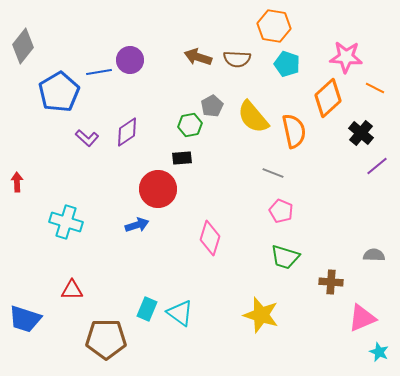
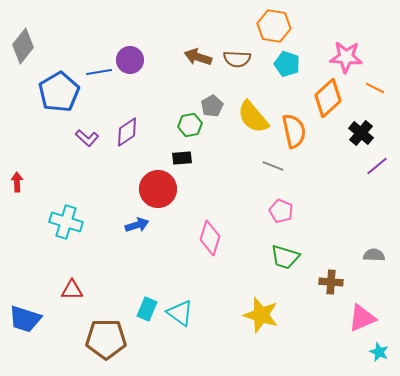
gray line: moved 7 px up
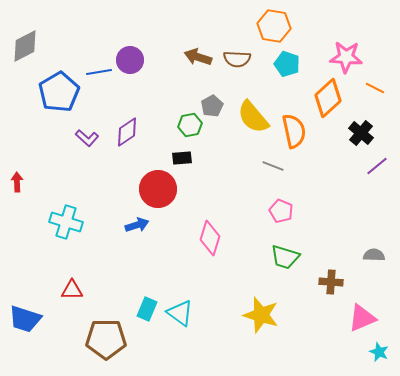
gray diamond: moved 2 px right; rotated 24 degrees clockwise
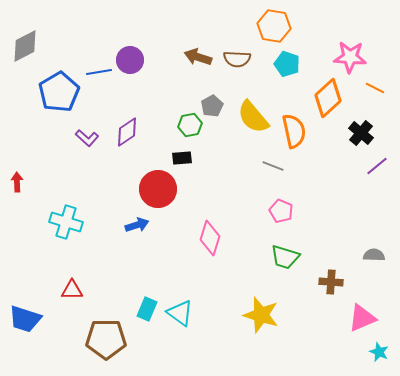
pink star: moved 4 px right
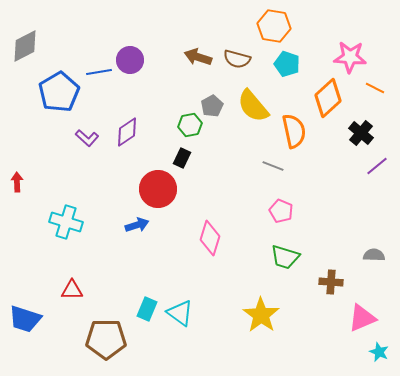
brown semicircle: rotated 12 degrees clockwise
yellow semicircle: moved 11 px up
black rectangle: rotated 60 degrees counterclockwise
yellow star: rotated 18 degrees clockwise
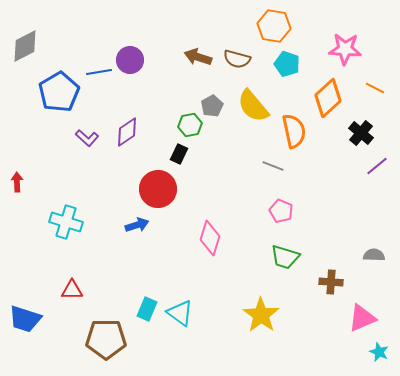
pink star: moved 5 px left, 8 px up
black rectangle: moved 3 px left, 4 px up
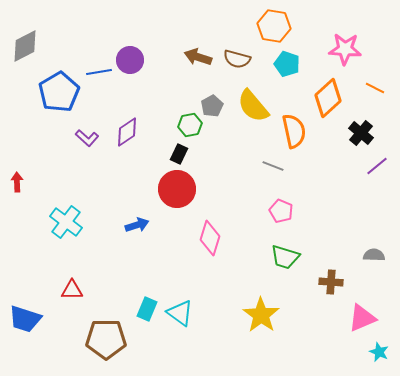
red circle: moved 19 px right
cyan cross: rotated 20 degrees clockwise
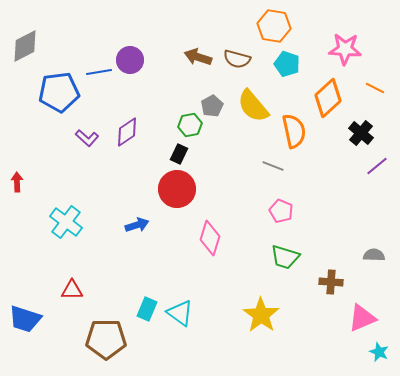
blue pentagon: rotated 24 degrees clockwise
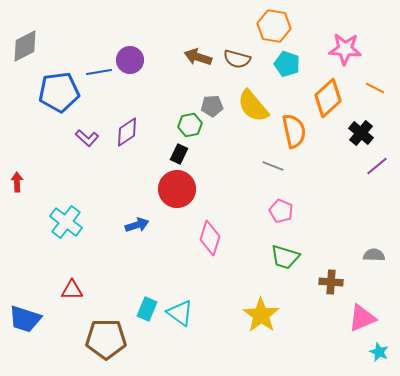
gray pentagon: rotated 25 degrees clockwise
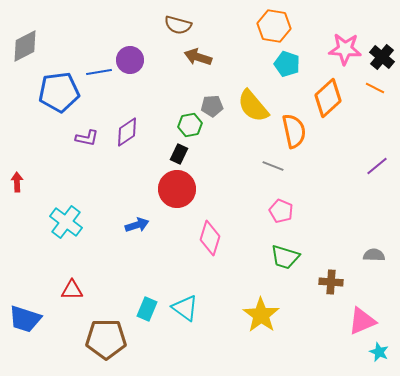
brown semicircle: moved 59 px left, 34 px up
black cross: moved 21 px right, 76 px up
purple L-shape: rotated 30 degrees counterclockwise
cyan triangle: moved 5 px right, 5 px up
pink triangle: moved 3 px down
